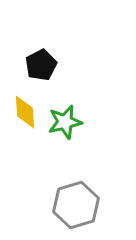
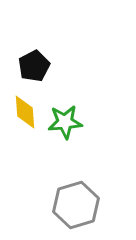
black pentagon: moved 7 px left, 1 px down
green star: rotated 8 degrees clockwise
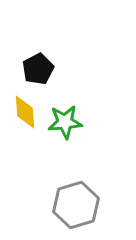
black pentagon: moved 4 px right, 3 px down
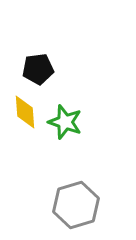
black pentagon: rotated 20 degrees clockwise
green star: rotated 24 degrees clockwise
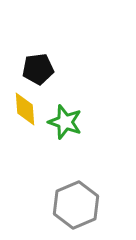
yellow diamond: moved 3 px up
gray hexagon: rotated 6 degrees counterclockwise
